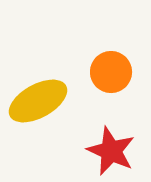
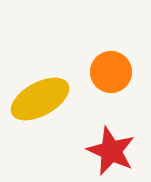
yellow ellipse: moved 2 px right, 2 px up
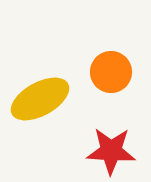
red star: rotated 21 degrees counterclockwise
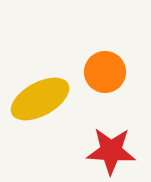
orange circle: moved 6 px left
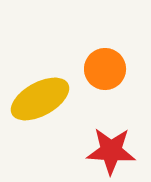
orange circle: moved 3 px up
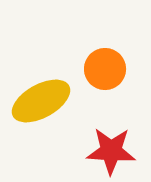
yellow ellipse: moved 1 px right, 2 px down
